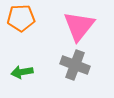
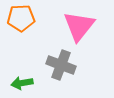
gray cross: moved 14 px left
green arrow: moved 11 px down
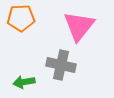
gray cross: rotated 8 degrees counterclockwise
green arrow: moved 2 px right, 1 px up
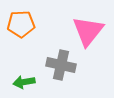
orange pentagon: moved 6 px down
pink triangle: moved 9 px right, 5 px down
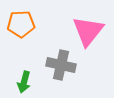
green arrow: rotated 65 degrees counterclockwise
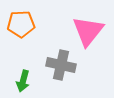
green arrow: moved 1 px left, 1 px up
